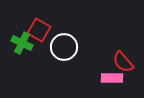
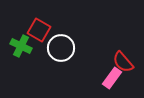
green cross: moved 1 px left, 3 px down
white circle: moved 3 px left, 1 px down
pink rectangle: rotated 55 degrees counterclockwise
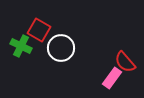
red semicircle: moved 2 px right
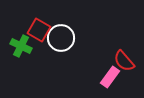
white circle: moved 10 px up
red semicircle: moved 1 px left, 1 px up
pink rectangle: moved 2 px left, 1 px up
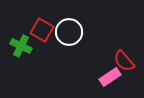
red square: moved 3 px right
white circle: moved 8 px right, 6 px up
pink rectangle: rotated 20 degrees clockwise
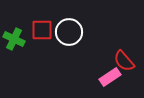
red square: rotated 30 degrees counterclockwise
green cross: moved 7 px left, 7 px up
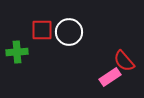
green cross: moved 3 px right, 13 px down; rotated 30 degrees counterclockwise
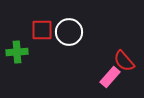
pink rectangle: rotated 15 degrees counterclockwise
